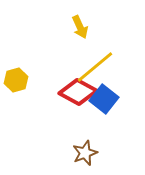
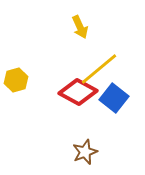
yellow line: moved 4 px right, 2 px down
blue square: moved 10 px right, 1 px up
brown star: moved 1 px up
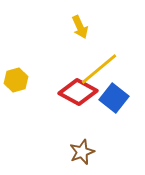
brown star: moved 3 px left
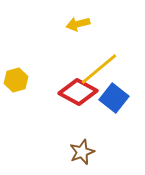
yellow arrow: moved 2 px left, 3 px up; rotated 100 degrees clockwise
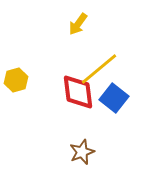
yellow arrow: rotated 40 degrees counterclockwise
red diamond: rotated 54 degrees clockwise
